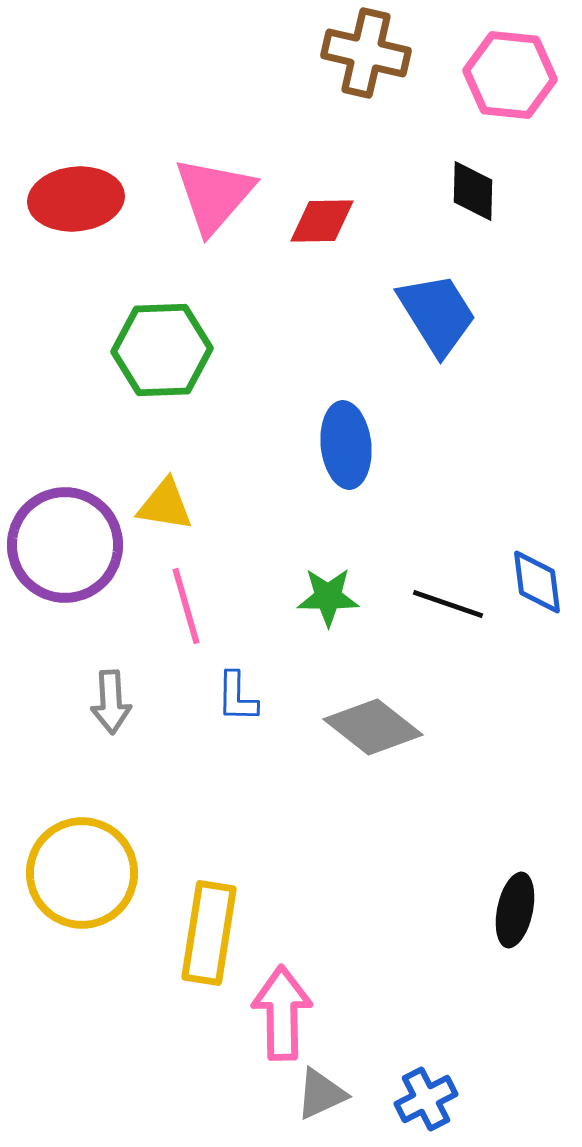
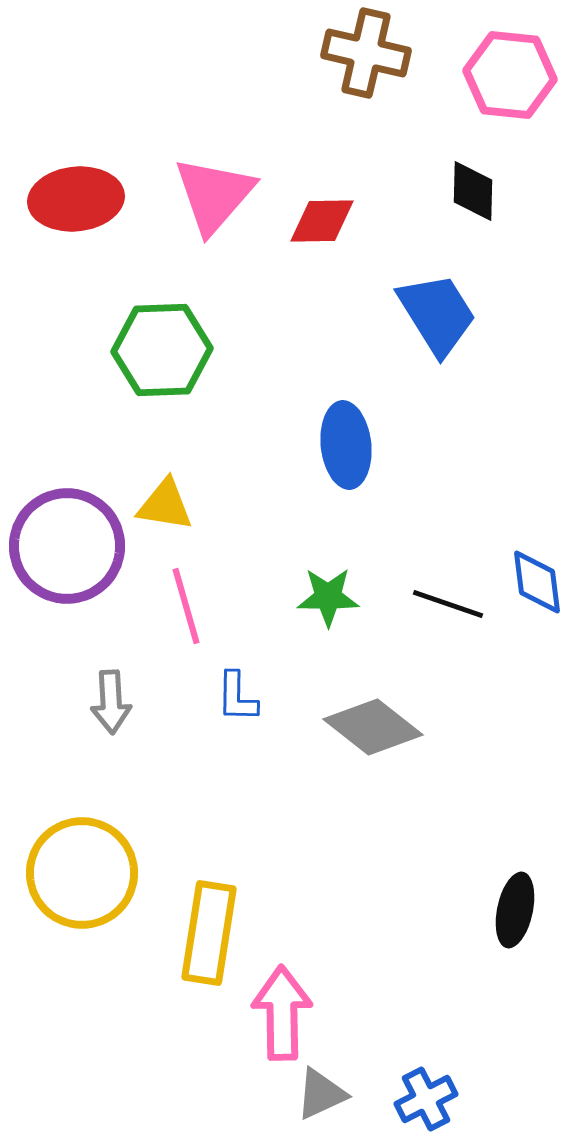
purple circle: moved 2 px right, 1 px down
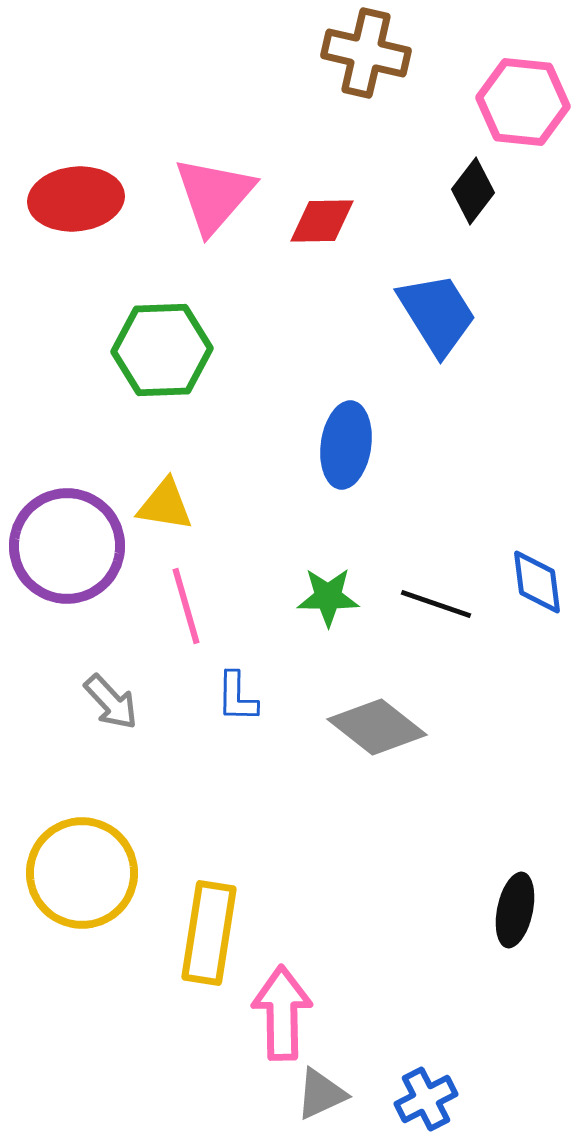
pink hexagon: moved 13 px right, 27 px down
black diamond: rotated 36 degrees clockwise
blue ellipse: rotated 14 degrees clockwise
black line: moved 12 px left
gray arrow: rotated 40 degrees counterclockwise
gray diamond: moved 4 px right
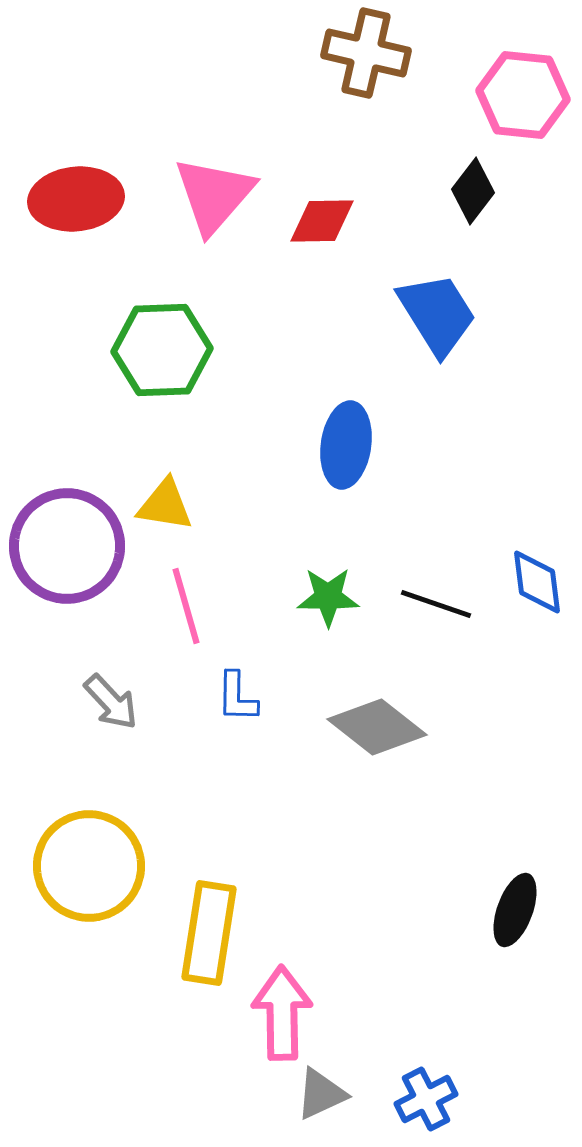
pink hexagon: moved 7 px up
yellow circle: moved 7 px right, 7 px up
black ellipse: rotated 8 degrees clockwise
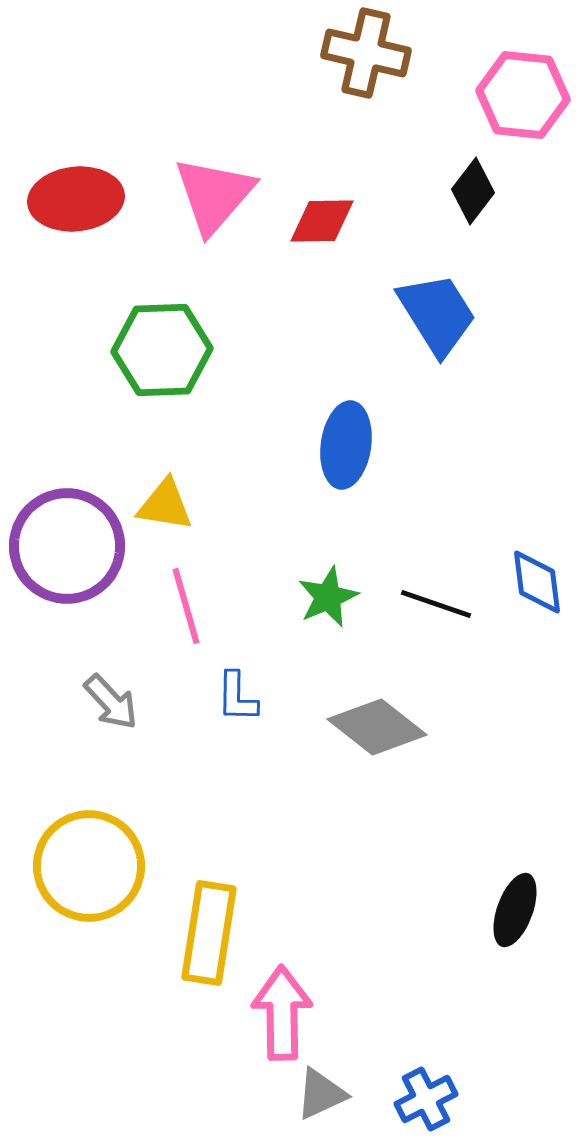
green star: rotated 24 degrees counterclockwise
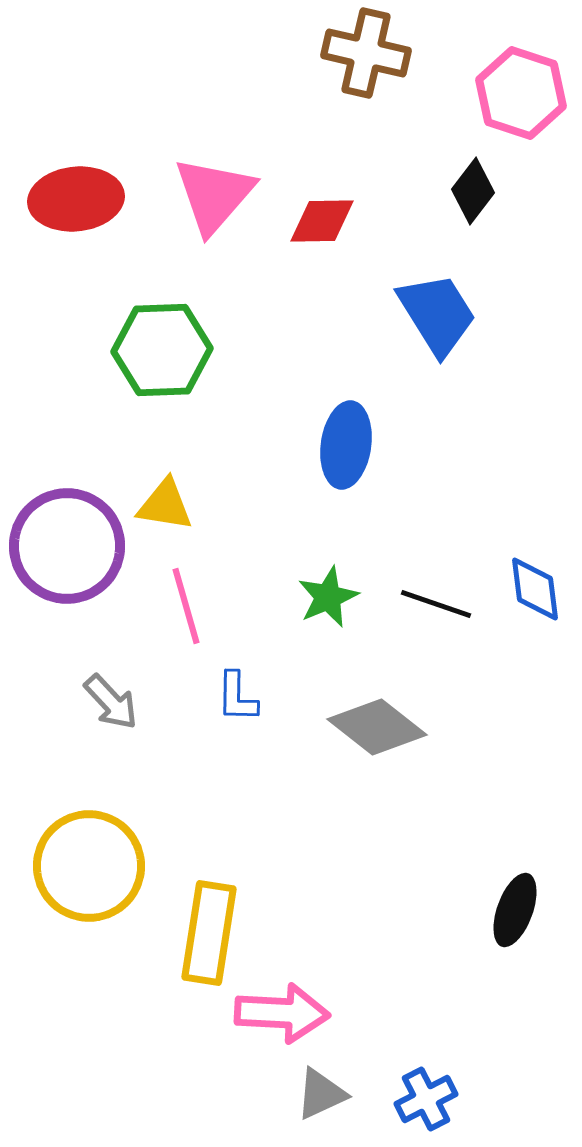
pink hexagon: moved 2 px left, 2 px up; rotated 12 degrees clockwise
blue diamond: moved 2 px left, 7 px down
pink arrow: rotated 94 degrees clockwise
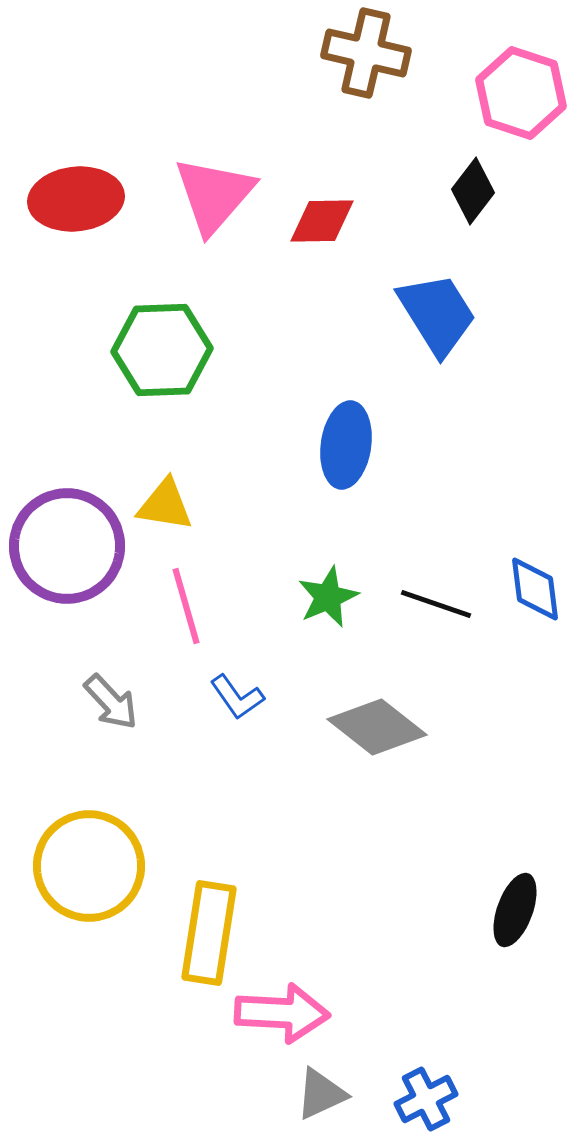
blue L-shape: rotated 36 degrees counterclockwise
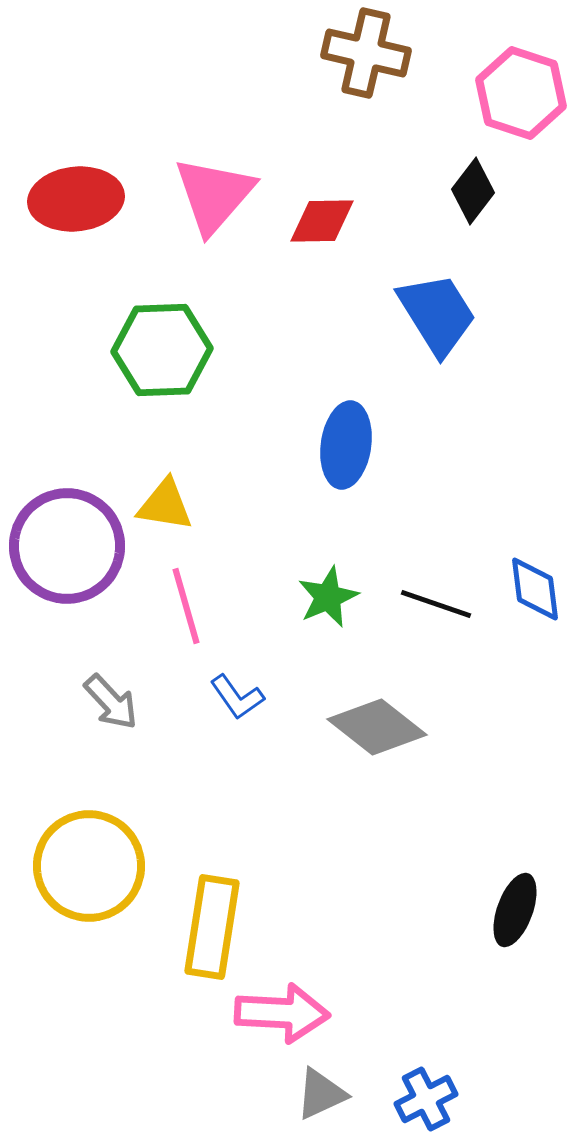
yellow rectangle: moved 3 px right, 6 px up
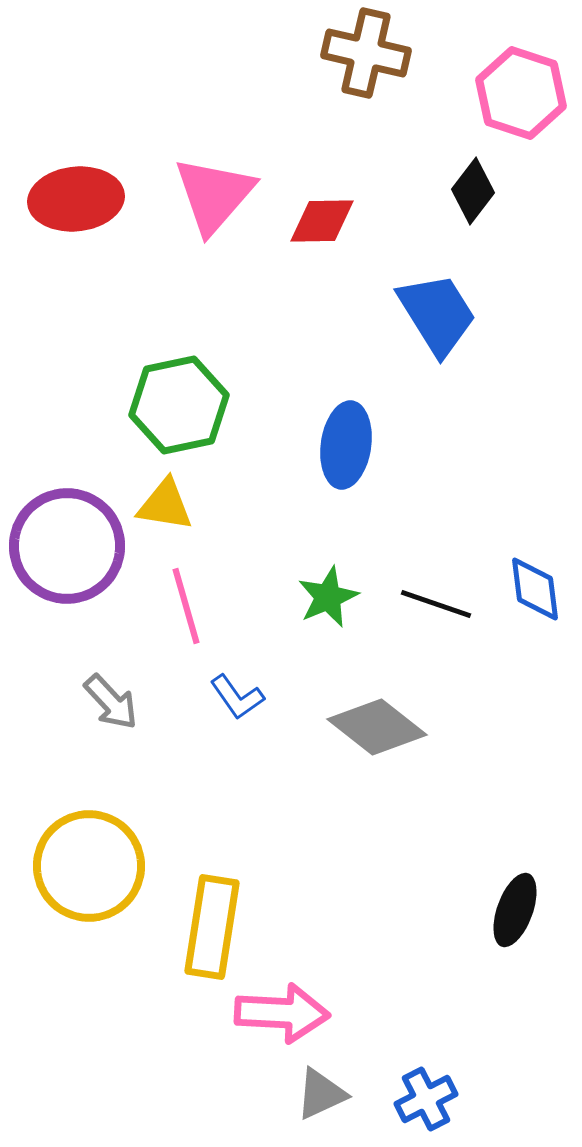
green hexagon: moved 17 px right, 55 px down; rotated 10 degrees counterclockwise
